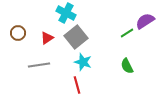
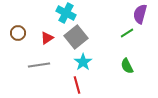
purple semicircle: moved 5 px left, 7 px up; rotated 42 degrees counterclockwise
cyan star: rotated 18 degrees clockwise
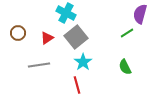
green semicircle: moved 2 px left, 1 px down
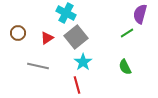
gray line: moved 1 px left, 1 px down; rotated 20 degrees clockwise
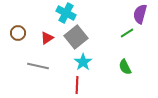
red line: rotated 18 degrees clockwise
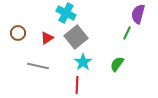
purple semicircle: moved 2 px left
green line: rotated 32 degrees counterclockwise
green semicircle: moved 8 px left, 3 px up; rotated 63 degrees clockwise
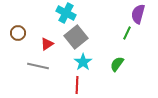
red triangle: moved 6 px down
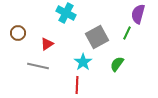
gray square: moved 21 px right; rotated 10 degrees clockwise
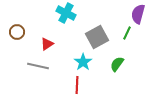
brown circle: moved 1 px left, 1 px up
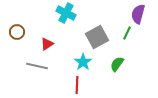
gray line: moved 1 px left
